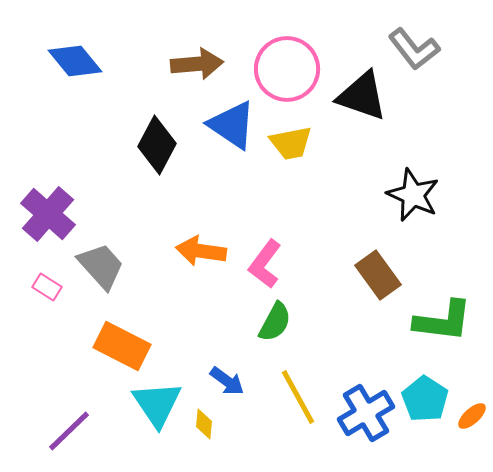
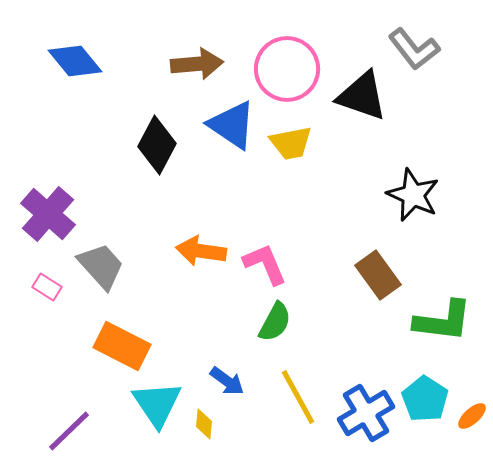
pink L-shape: rotated 120 degrees clockwise
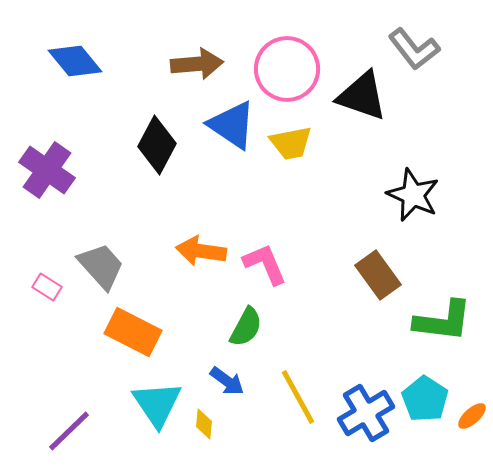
purple cross: moved 1 px left, 44 px up; rotated 6 degrees counterclockwise
green semicircle: moved 29 px left, 5 px down
orange rectangle: moved 11 px right, 14 px up
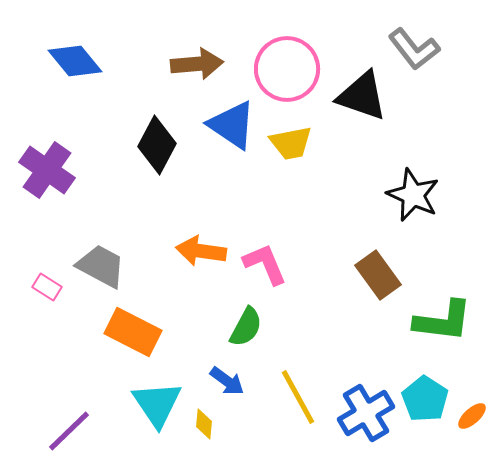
gray trapezoid: rotated 20 degrees counterclockwise
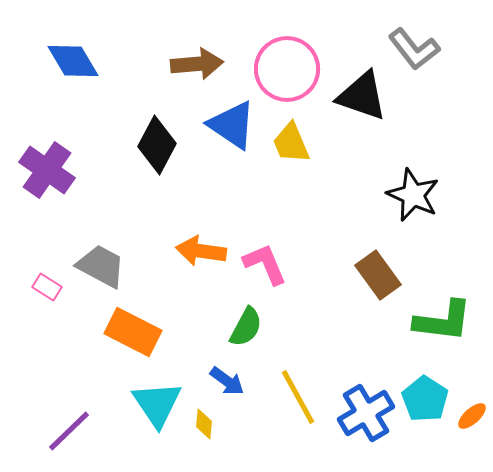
blue diamond: moved 2 px left; rotated 8 degrees clockwise
yellow trapezoid: rotated 78 degrees clockwise
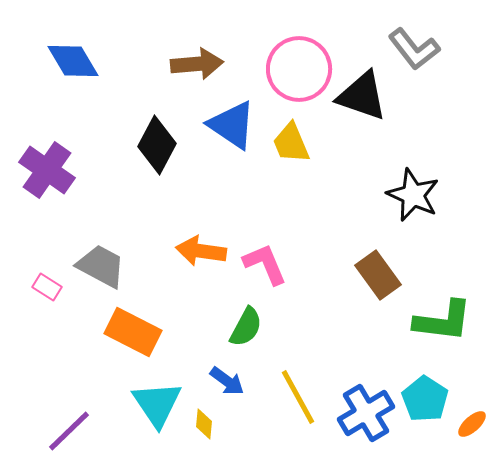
pink circle: moved 12 px right
orange ellipse: moved 8 px down
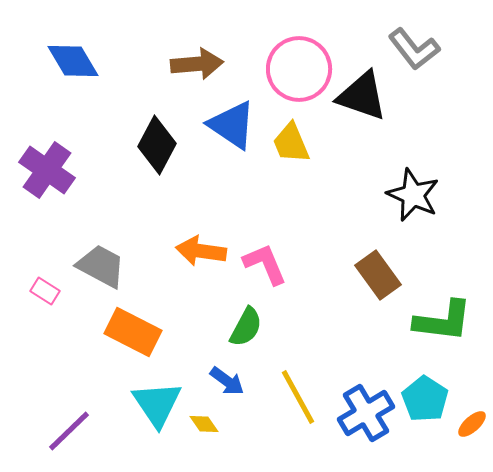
pink rectangle: moved 2 px left, 4 px down
yellow diamond: rotated 40 degrees counterclockwise
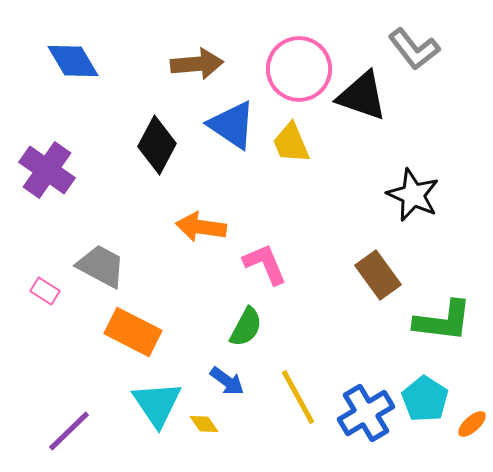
orange arrow: moved 24 px up
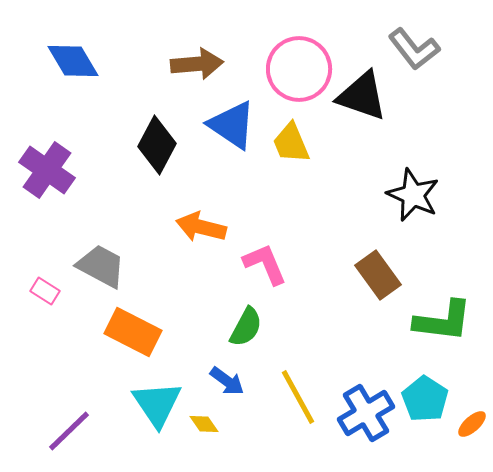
orange arrow: rotated 6 degrees clockwise
